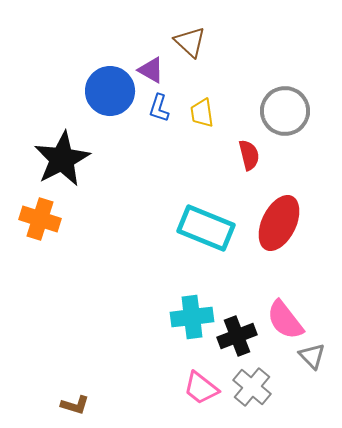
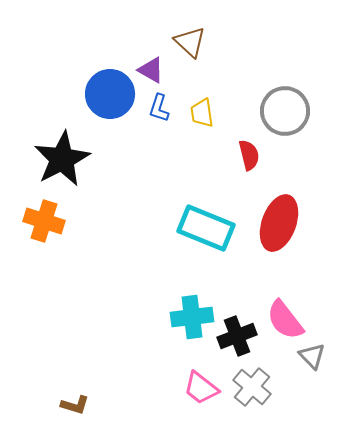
blue circle: moved 3 px down
orange cross: moved 4 px right, 2 px down
red ellipse: rotated 6 degrees counterclockwise
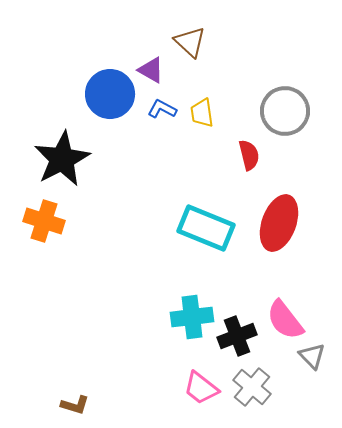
blue L-shape: moved 3 px right, 1 px down; rotated 100 degrees clockwise
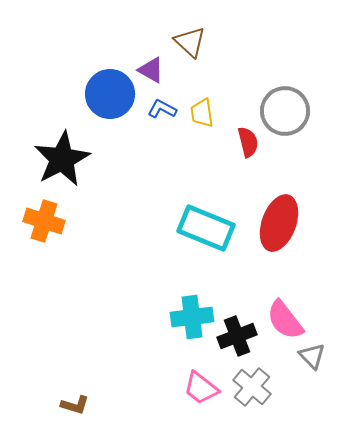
red semicircle: moved 1 px left, 13 px up
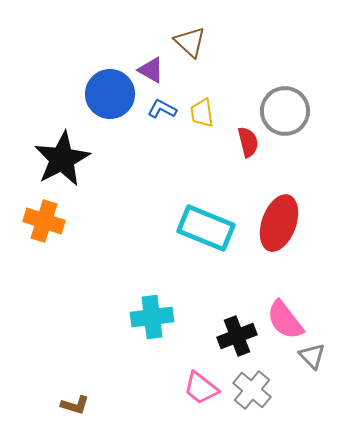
cyan cross: moved 40 px left
gray cross: moved 3 px down
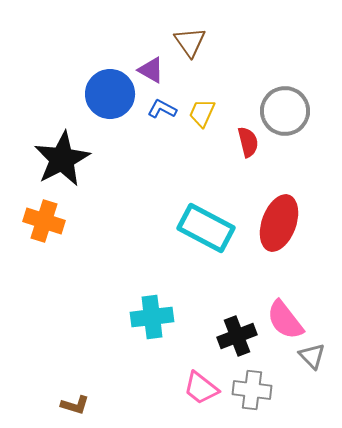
brown triangle: rotated 12 degrees clockwise
yellow trapezoid: rotated 32 degrees clockwise
cyan rectangle: rotated 6 degrees clockwise
gray cross: rotated 33 degrees counterclockwise
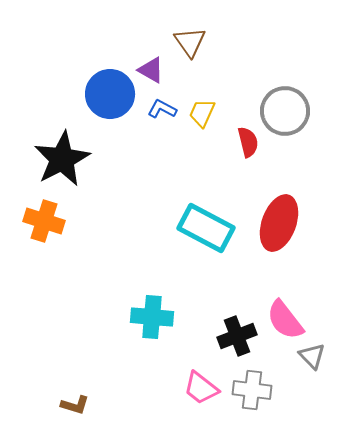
cyan cross: rotated 12 degrees clockwise
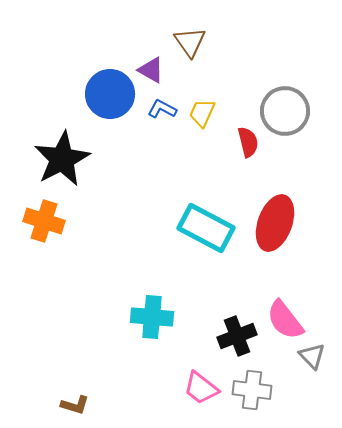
red ellipse: moved 4 px left
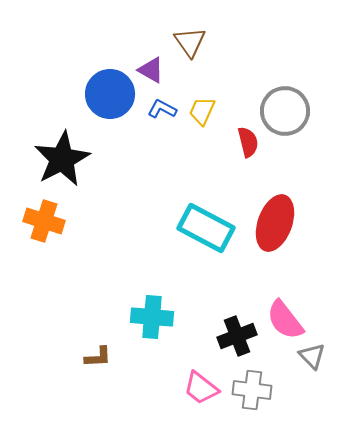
yellow trapezoid: moved 2 px up
brown L-shape: moved 23 px right, 48 px up; rotated 20 degrees counterclockwise
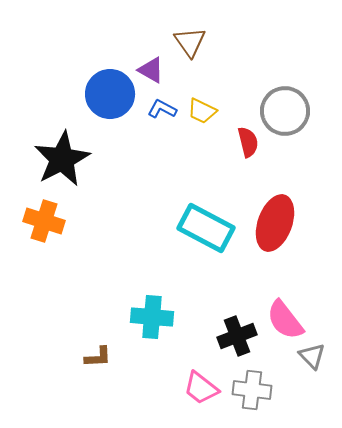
yellow trapezoid: rotated 88 degrees counterclockwise
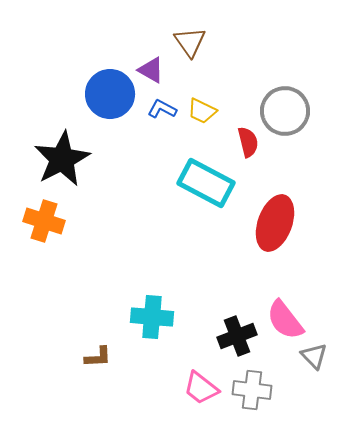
cyan rectangle: moved 45 px up
gray triangle: moved 2 px right
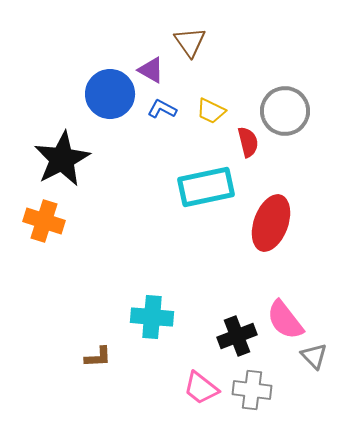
yellow trapezoid: moved 9 px right
cyan rectangle: moved 4 px down; rotated 40 degrees counterclockwise
red ellipse: moved 4 px left
